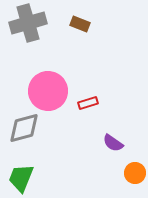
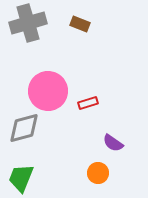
orange circle: moved 37 px left
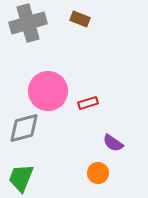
brown rectangle: moved 5 px up
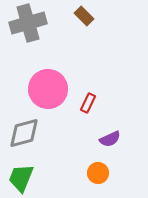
brown rectangle: moved 4 px right, 3 px up; rotated 24 degrees clockwise
pink circle: moved 2 px up
red rectangle: rotated 48 degrees counterclockwise
gray diamond: moved 5 px down
purple semicircle: moved 3 px left, 4 px up; rotated 60 degrees counterclockwise
